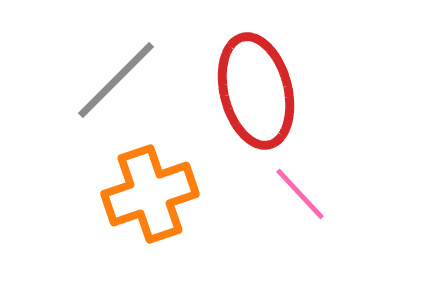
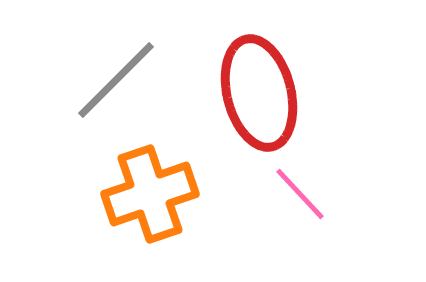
red ellipse: moved 3 px right, 2 px down
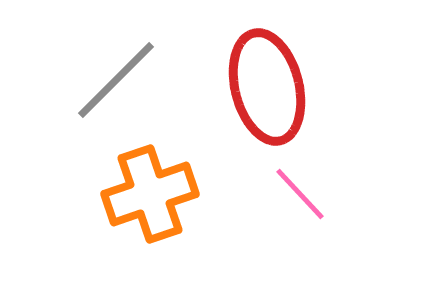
red ellipse: moved 8 px right, 6 px up
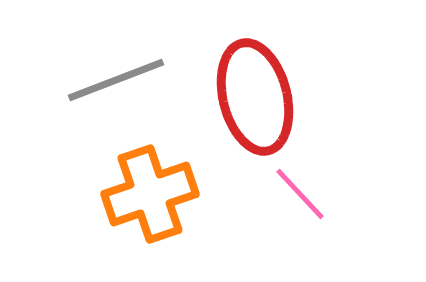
gray line: rotated 24 degrees clockwise
red ellipse: moved 12 px left, 10 px down
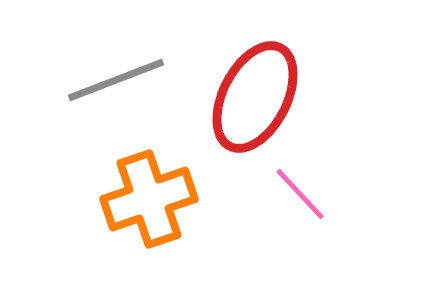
red ellipse: rotated 41 degrees clockwise
orange cross: moved 1 px left, 5 px down
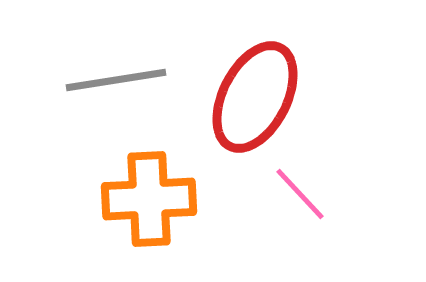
gray line: rotated 12 degrees clockwise
orange cross: rotated 16 degrees clockwise
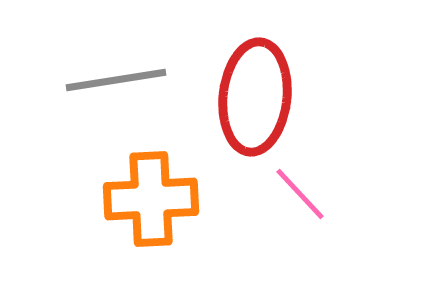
red ellipse: rotated 21 degrees counterclockwise
orange cross: moved 2 px right
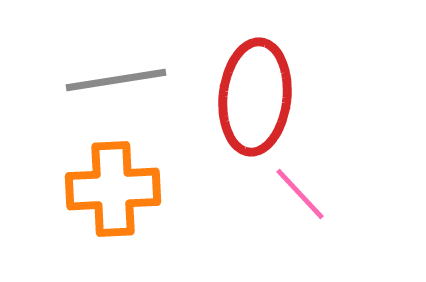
orange cross: moved 38 px left, 10 px up
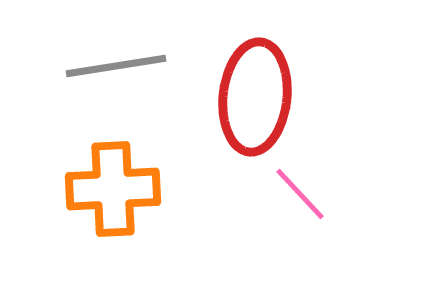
gray line: moved 14 px up
